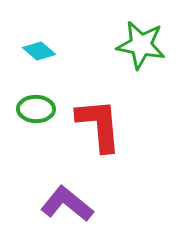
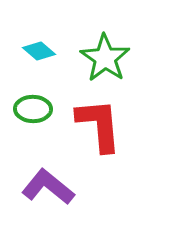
green star: moved 36 px left, 13 px down; rotated 24 degrees clockwise
green ellipse: moved 3 px left
purple L-shape: moved 19 px left, 17 px up
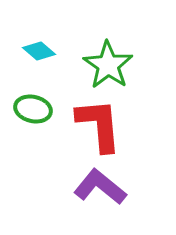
green star: moved 3 px right, 7 px down
green ellipse: rotated 12 degrees clockwise
purple L-shape: moved 52 px right
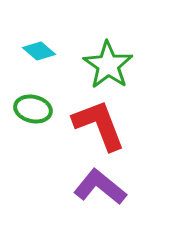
red L-shape: rotated 16 degrees counterclockwise
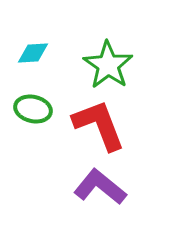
cyan diamond: moved 6 px left, 2 px down; rotated 44 degrees counterclockwise
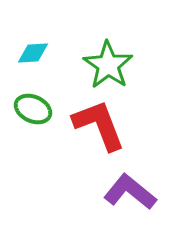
green ellipse: rotated 12 degrees clockwise
purple L-shape: moved 30 px right, 5 px down
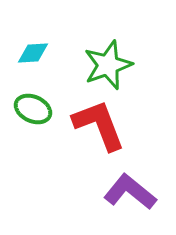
green star: rotated 18 degrees clockwise
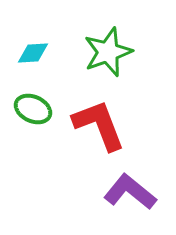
green star: moved 13 px up
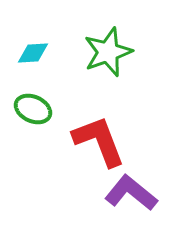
red L-shape: moved 16 px down
purple L-shape: moved 1 px right, 1 px down
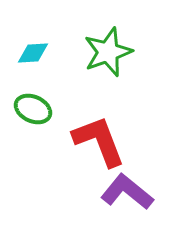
purple L-shape: moved 4 px left, 1 px up
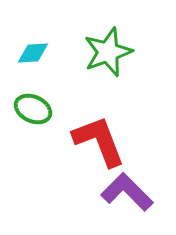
purple L-shape: rotated 6 degrees clockwise
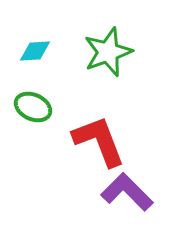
cyan diamond: moved 2 px right, 2 px up
green ellipse: moved 2 px up
